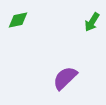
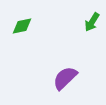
green diamond: moved 4 px right, 6 px down
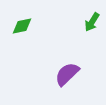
purple semicircle: moved 2 px right, 4 px up
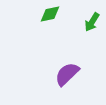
green diamond: moved 28 px right, 12 px up
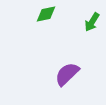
green diamond: moved 4 px left
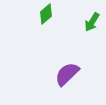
green diamond: rotated 30 degrees counterclockwise
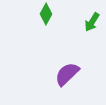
green diamond: rotated 20 degrees counterclockwise
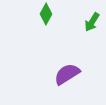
purple semicircle: rotated 12 degrees clockwise
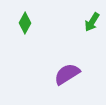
green diamond: moved 21 px left, 9 px down
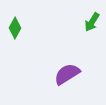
green diamond: moved 10 px left, 5 px down
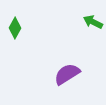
green arrow: moved 1 px right; rotated 84 degrees clockwise
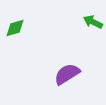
green diamond: rotated 45 degrees clockwise
